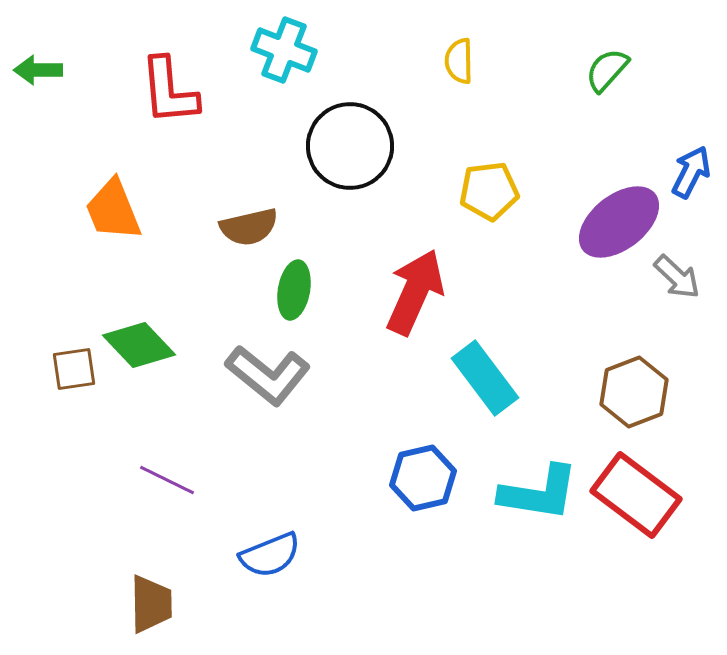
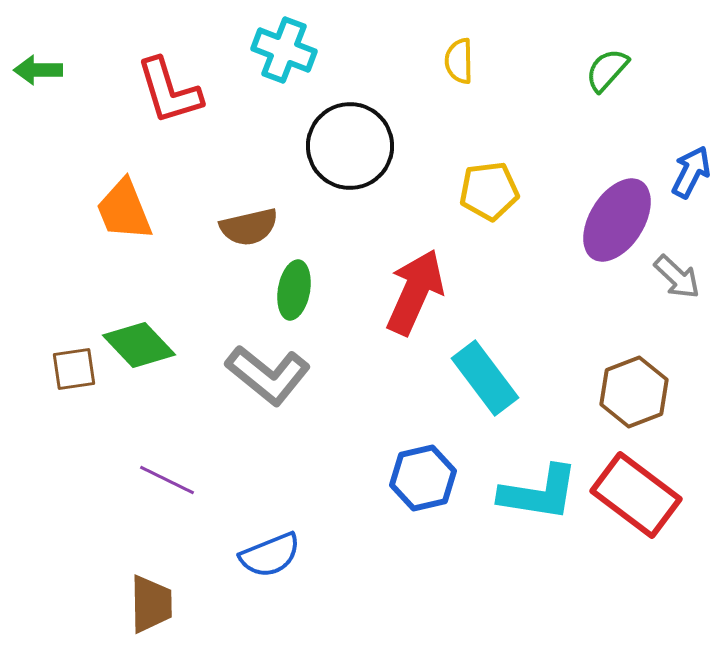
red L-shape: rotated 12 degrees counterclockwise
orange trapezoid: moved 11 px right
purple ellipse: moved 2 px left, 2 px up; rotated 20 degrees counterclockwise
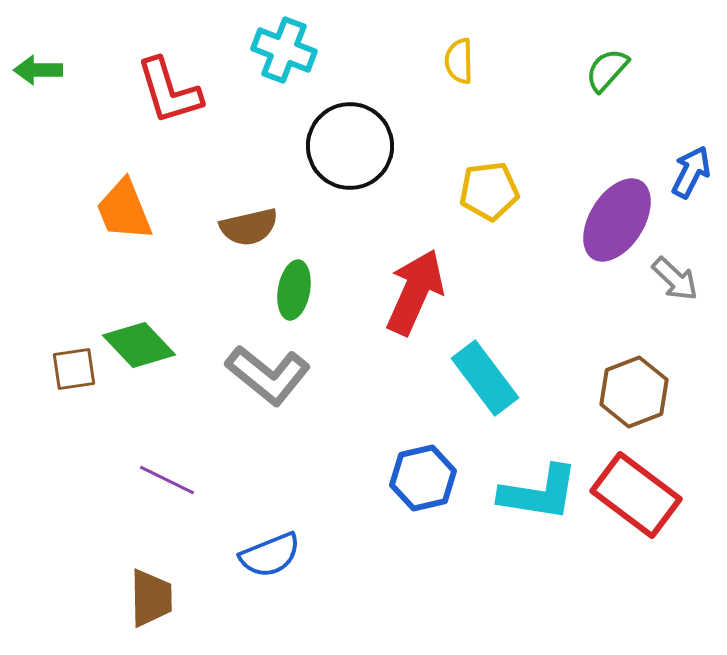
gray arrow: moved 2 px left, 2 px down
brown trapezoid: moved 6 px up
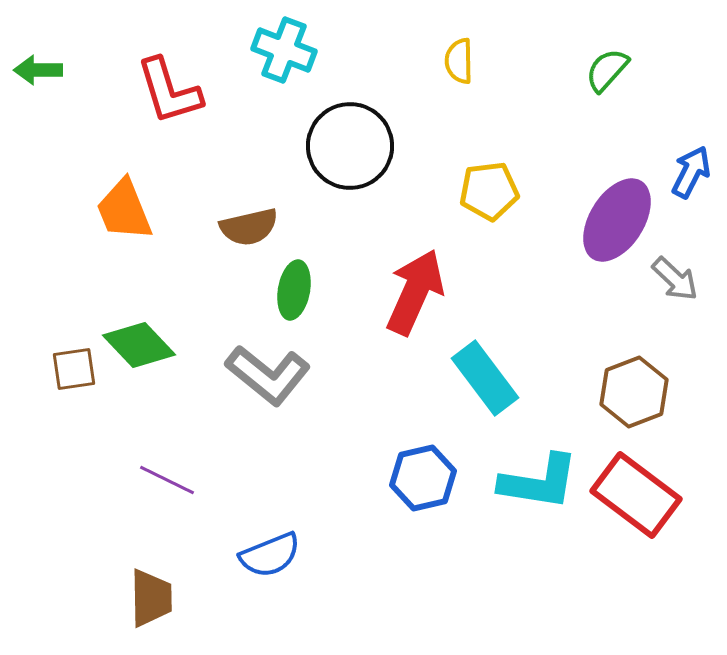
cyan L-shape: moved 11 px up
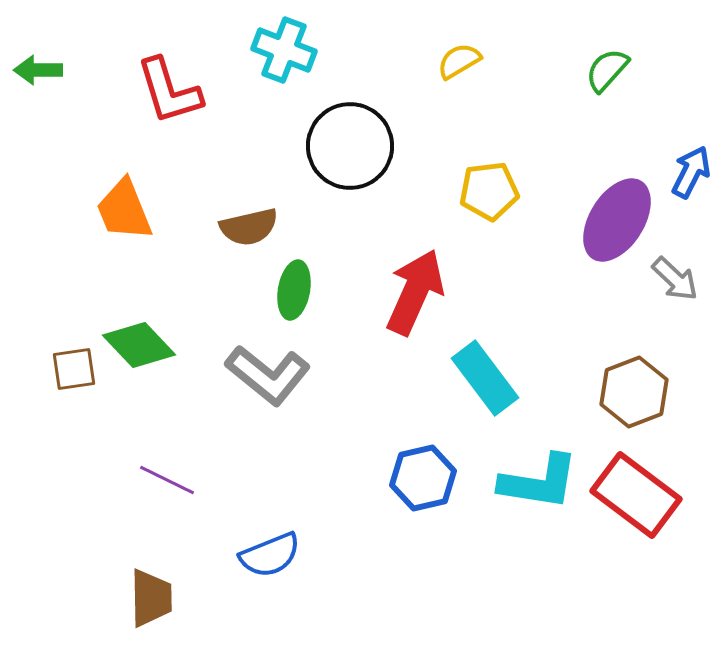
yellow semicircle: rotated 60 degrees clockwise
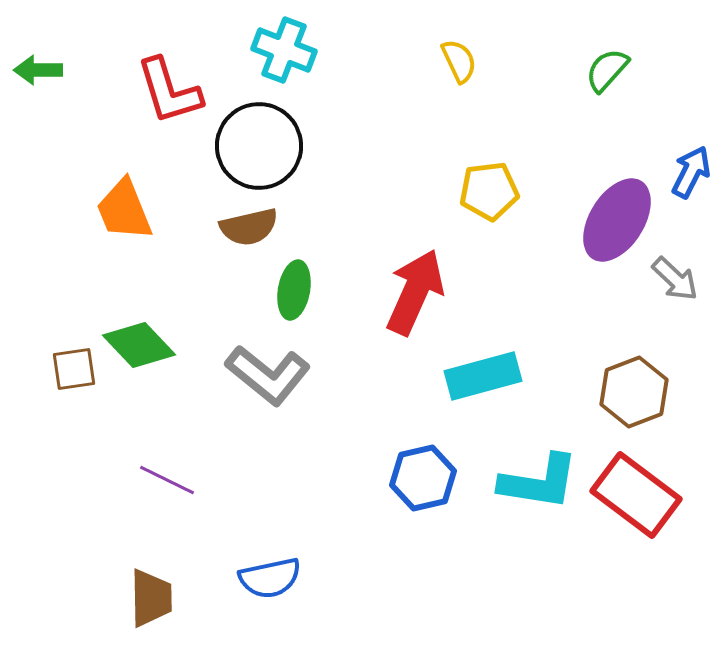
yellow semicircle: rotated 96 degrees clockwise
black circle: moved 91 px left
cyan rectangle: moved 2 px left, 2 px up; rotated 68 degrees counterclockwise
blue semicircle: moved 23 px down; rotated 10 degrees clockwise
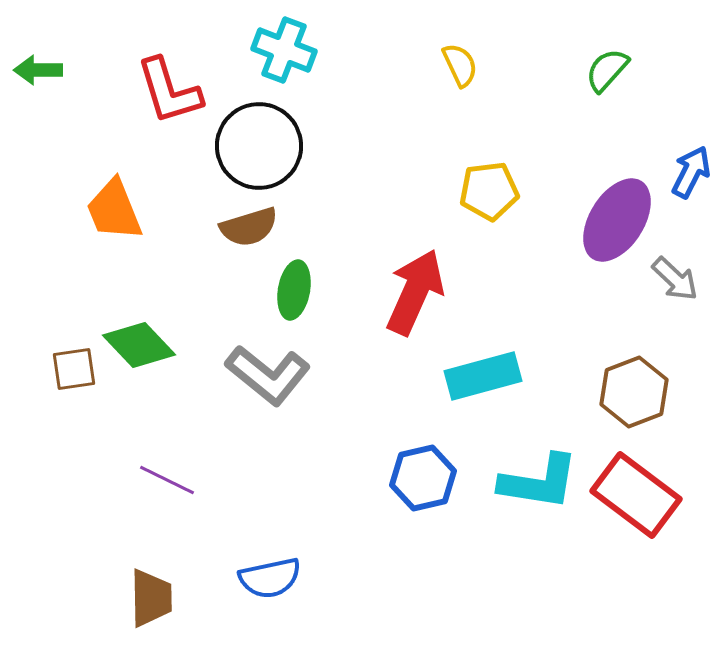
yellow semicircle: moved 1 px right, 4 px down
orange trapezoid: moved 10 px left
brown semicircle: rotated 4 degrees counterclockwise
